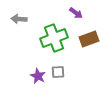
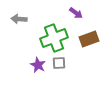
gray square: moved 1 px right, 9 px up
purple star: moved 11 px up
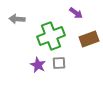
gray arrow: moved 2 px left
green cross: moved 3 px left, 2 px up
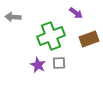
gray arrow: moved 4 px left, 2 px up
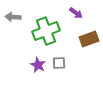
green cross: moved 5 px left, 5 px up
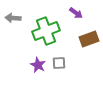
gray arrow: moved 1 px down
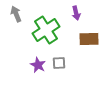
purple arrow: rotated 40 degrees clockwise
gray arrow: moved 3 px right, 4 px up; rotated 63 degrees clockwise
green cross: moved 1 px up; rotated 12 degrees counterclockwise
brown rectangle: rotated 18 degrees clockwise
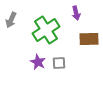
gray arrow: moved 5 px left, 6 px down; rotated 133 degrees counterclockwise
purple star: moved 3 px up
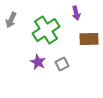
gray square: moved 3 px right, 1 px down; rotated 24 degrees counterclockwise
